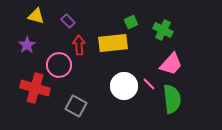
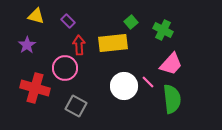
green square: rotated 16 degrees counterclockwise
pink circle: moved 6 px right, 3 px down
pink line: moved 1 px left, 2 px up
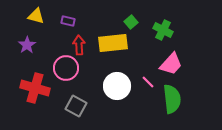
purple rectangle: rotated 32 degrees counterclockwise
pink circle: moved 1 px right
white circle: moved 7 px left
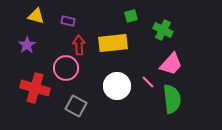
green square: moved 6 px up; rotated 24 degrees clockwise
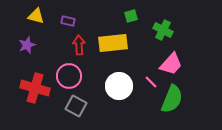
purple star: rotated 12 degrees clockwise
pink circle: moved 3 px right, 8 px down
pink line: moved 3 px right
white circle: moved 2 px right
green semicircle: rotated 28 degrees clockwise
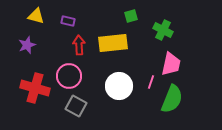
pink trapezoid: rotated 30 degrees counterclockwise
pink line: rotated 64 degrees clockwise
